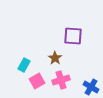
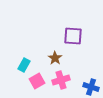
blue cross: rotated 14 degrees counterclockwise
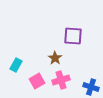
cyan rectangle: moved 8 px left
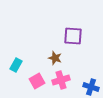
brown star: rotated 16 degrees counterclockwise
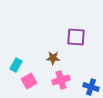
purple square: moved 3 px right, 1 px down
brown star: moved 2 px left; rotated 16 degrees counterclockwise
pink square: moved 8 px left
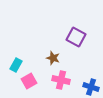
purple square: rotated 24 degrees clockwise
brown star: rotated 16 degrees clockwise
pink cross: rotated 30 degrees clockwise
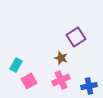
purple square: rotated 30 degrees clockwise
brown star: moved 8 px right
pink cross: rotated 36 degrees counterclockwise
blue cross: moved 2 px left, 1 px up; rotated 28 degrees counterclockwise
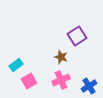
purple square: moved 1 px right, 1 px up
brown star: moved 1 px up
cyan rectangle: rotated 24 degrees clockwise
blue cross: rotated 21 degrees counterclockwise
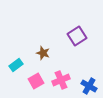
brown star: moved 18 px left, 4 px up
pink square: moved 7 px right
blue cross: rotated 28 degrees counterclockwise
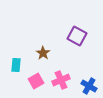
purple square: rotated 30 degrees counterclockwise
brown star: rotated 16 degrees clockwise
cyan rectangle: rotated 48 degrees counterclockwise
